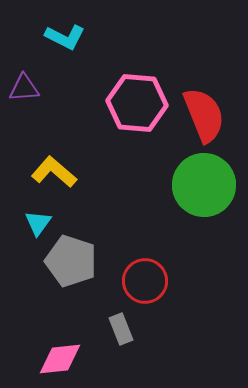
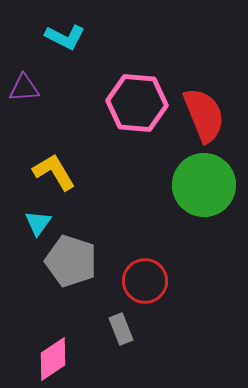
yellow L-shape: rotated 18 degrees clockwise
pink diamond: moved 7 px left; rotated 27 degrees counterclockwise
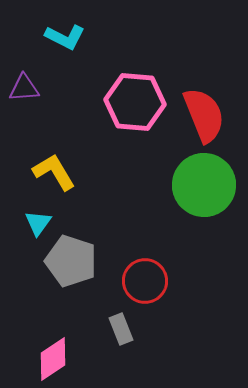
pink hexagon: moved 2 px left, 1 px up
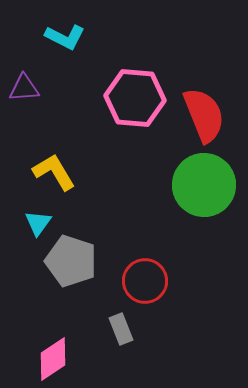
pink hexagon: moved 4 px up
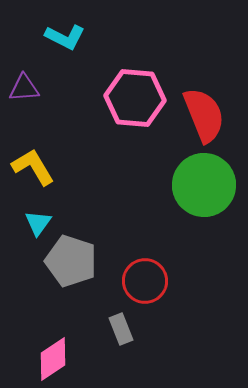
yellow L-shape: moved 21 px left, 5 px up
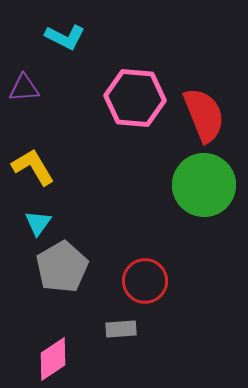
gray pentagon: moved 9 px left, 6 px down; rotated 24 degrees clockwise
gray rectangle: rotated 72 degrees counterclockwise
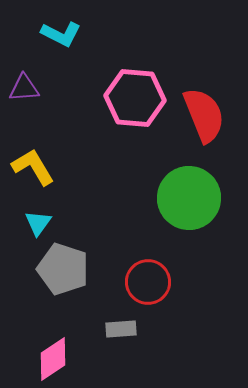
cyan L-shape: moved 4 px left, 3 px up
green circle: moved 15 px left, 13 px down
gray pentagon: moved 1 px right, 2 px down; rotated 24 degrees counterclockwise
red circle: moved 3 px right, 1 px down
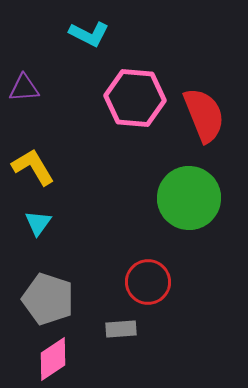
cyan L-shape: moved 28 px right
gray pentagon: moved 15 px left, 30 px down
